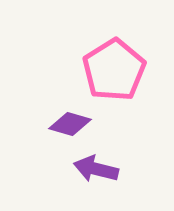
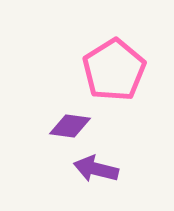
purple diamond: moved 2 px down; rotated 9 degrees counterclockwise
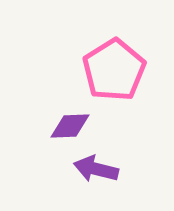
purple diamond: rotated 9 degrees counterclockwise
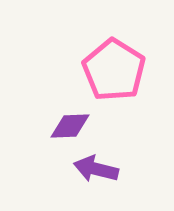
pink pentagon: rotated 8 degrees counterclockwise
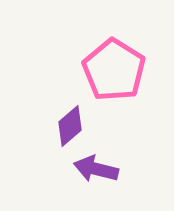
purple diamond: rotated 39 degrees counterclockwise
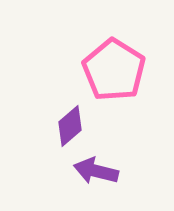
purple arrow: moved 2 px down
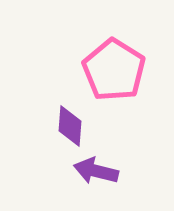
purple diamond: rotated 45 degrees counterclockwise
